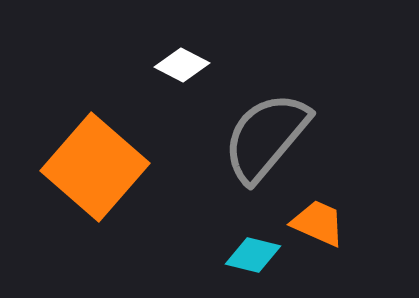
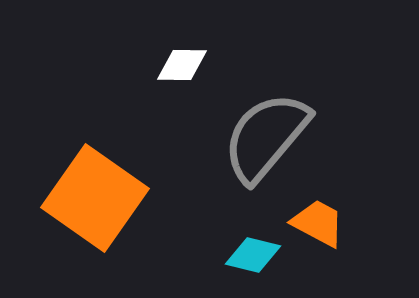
white diamond: rotated 26 degrees counterclockwise
orange square: moved 31 px down; rotated 6 degrees counterclockwise
orange trapezoid: rotated 4 degrees clockwise
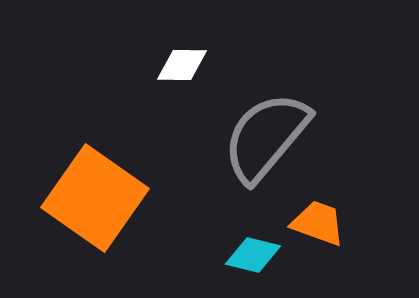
orange trapezoid: rotated 8 degrees counterclockwise
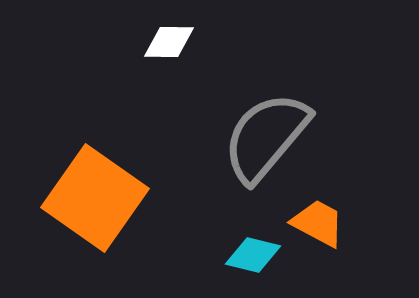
white diamond: moved 13 px left, 23 px up
orange trapezoid: rotated 8 degrees clockwise
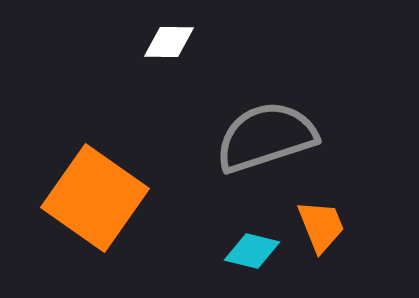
gray semicircle: rotated 32 degrees clockwise
orange trapezoid: moved 3 px right, 3 px down; rotated 40 degrees clockwise
cyan diamond: moved 1 px left, 4 px up
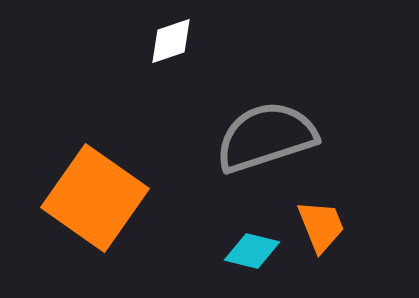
white diamond: moved 2 px right, 1 px up; rotated 20 degrees counterclockwise
